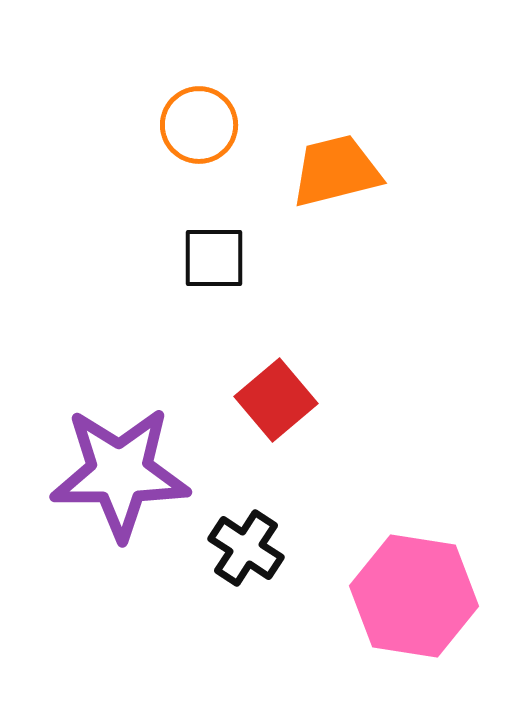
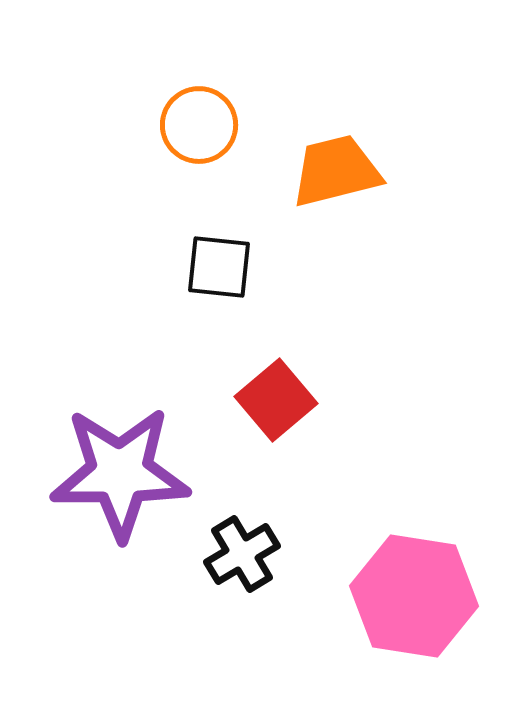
black square: moved 5 px right, 9 px down; rotated 6 degrees clockwise
black cross: moved 4 px left, 6 px down; rotated 26 degrees clockwise
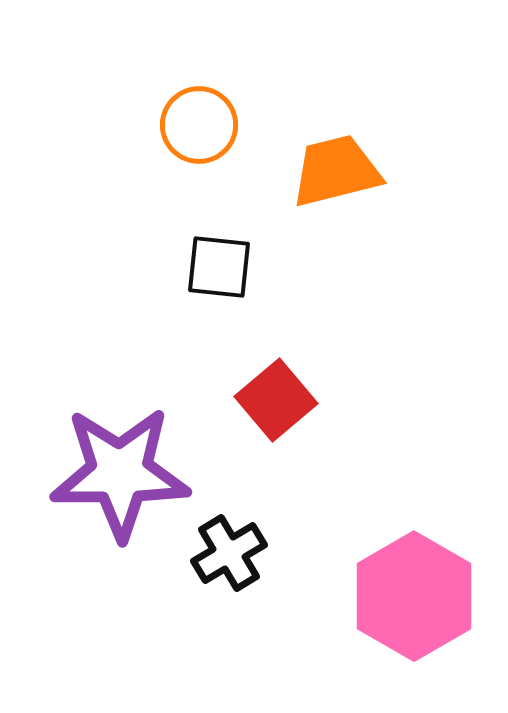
black cross: moved 13 px left, 1 px up
pink hexagon: rotated 21 degrees clockwise
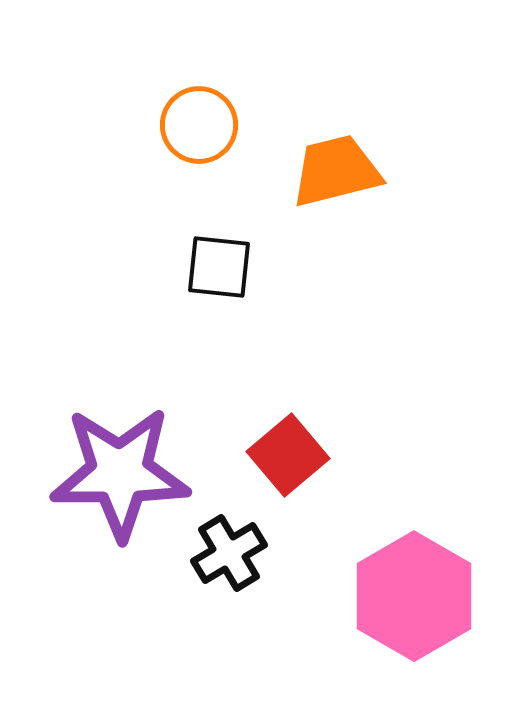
red square: moved 12 px right, 55 px down
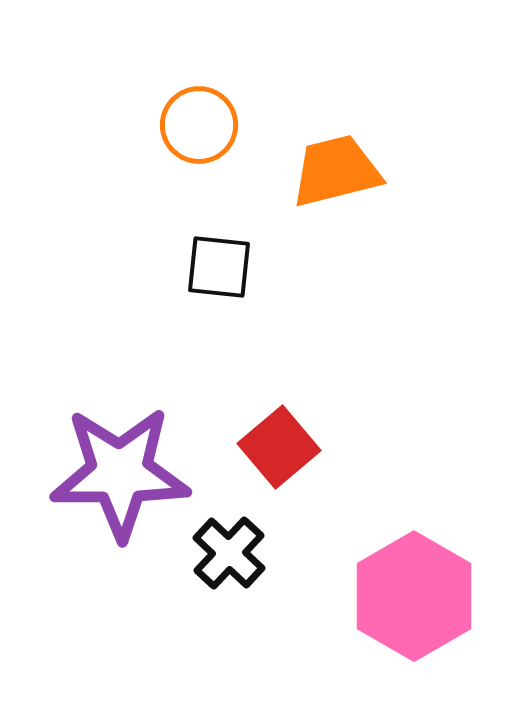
red square: moved 9 px left, 8 px up
black cross: rotated 16 degrees counterclockwise
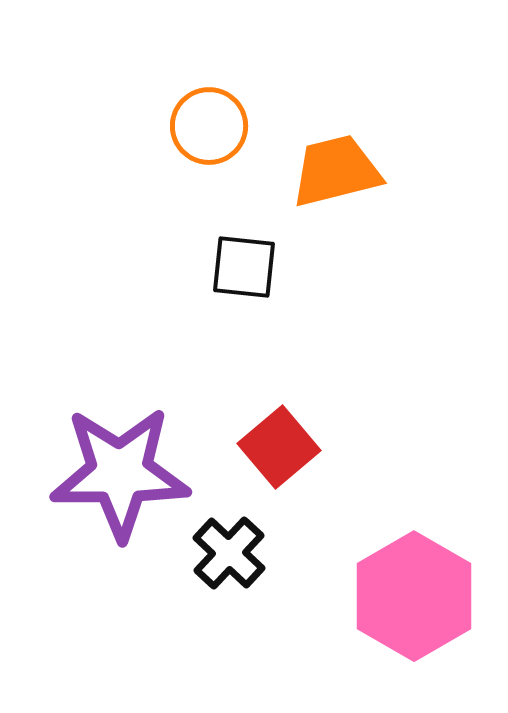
orange circle: moved 10 px right, 1 px down
black square: moved 25 px right
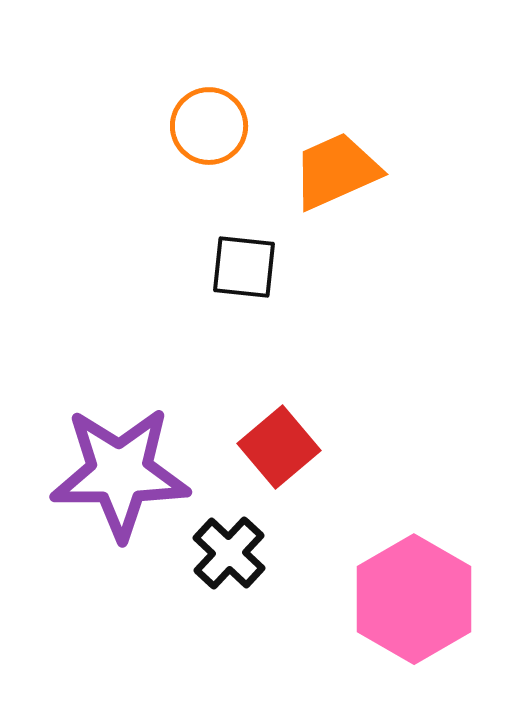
orange trapezoid: rotated 10 degrees counterclockwise
pink hexagon: moved 3 px down
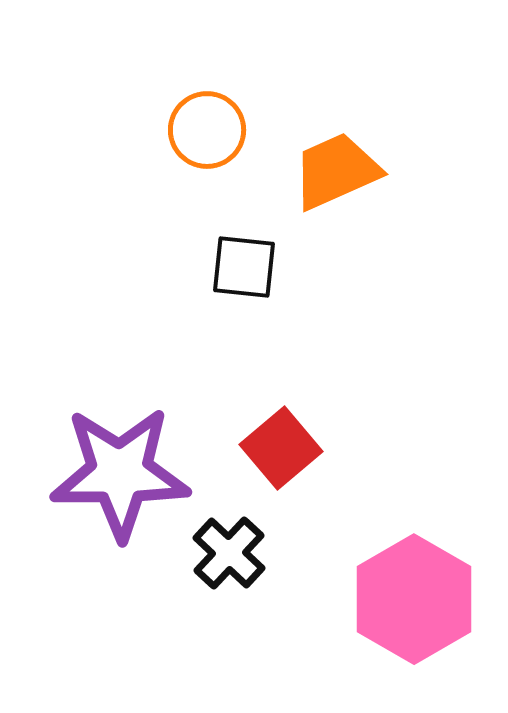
orange circle: moved 2 px left, 4 px down
red square: moved 2 px right, 1 px down
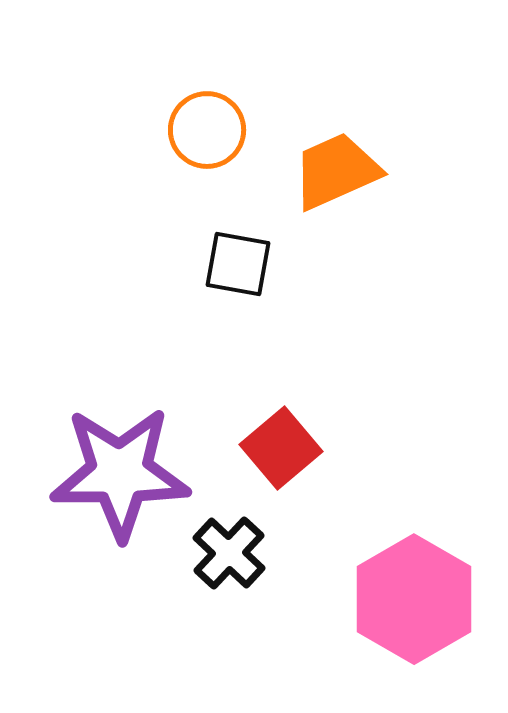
black square: moved 6 px left, 3 px up; rotated 4 degrees clockwise
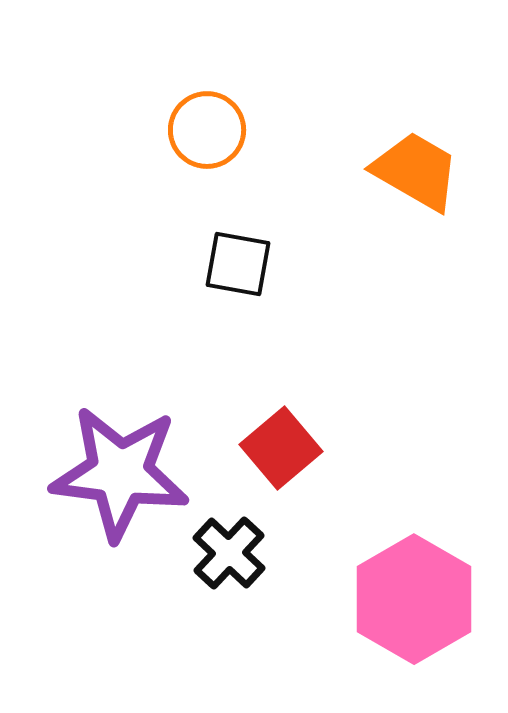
orange trapezoid: moved 80 px right; rotated 54 degrees clockwise
purple star: rotated 7 degrees clockwise
